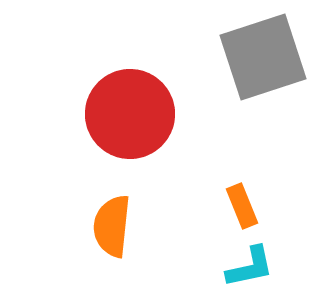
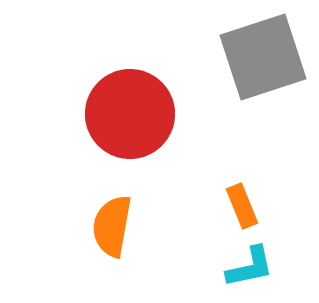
orange semicircle: rotated 4 degrees clockwise
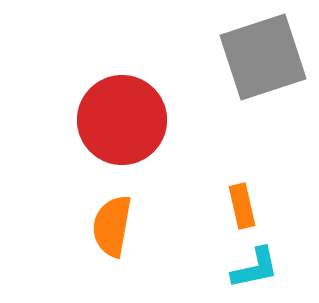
red circle: moved 8 px left, 6 px down
orange rectangle: rotated 9 degrees clockwise
cyan L-shape: moved 5 px right, 1 px down
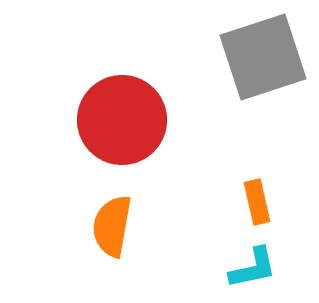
orange rectangle: moved 15 px right, 4 px up
cyan L-shape: moved 2 px left
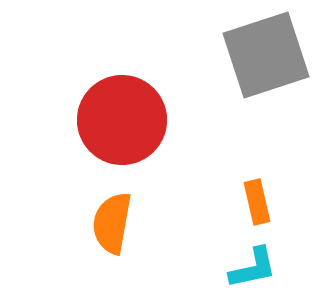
gray square: moved 3 px right, 2 px up
orange semicircle: moved 3 px up
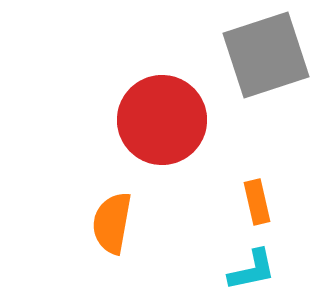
red circle: moved 40 px right
cyan L-shape: moved 1 px left, 2 px down
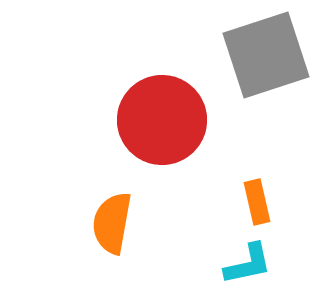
cyan L-shape: moved 4 px left, 6 px up
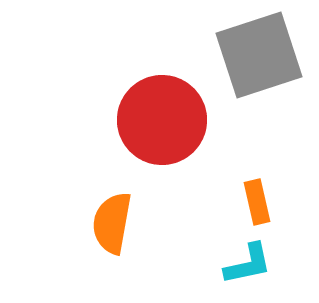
gray square: moved 7 px left
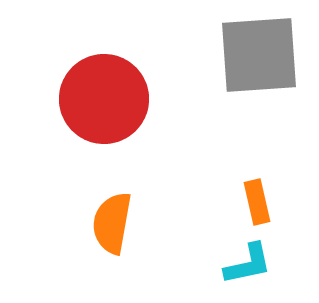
gray square: rotated 14 degrees clockwise
red circle: moved 58 px left, 21 px up
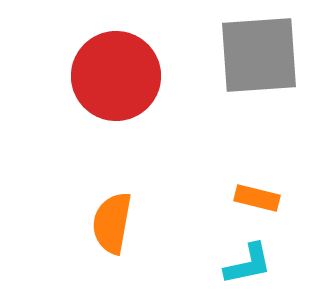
red circle: moved 12 px right, 23 px up
orange rectangle: moved 4 px up; rotated 63 degrees counterclockwise
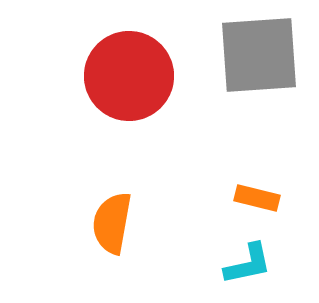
red circle: moved 13 px right
